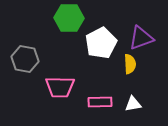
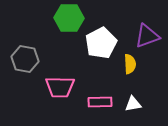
purple triangle: moved 6 px right, 2 px up
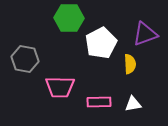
purple triangle: moved 2 px left, 2 px up
pink rectangle: moved 1 px left
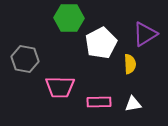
purple triangle: rotated 12 degrees counterclockwise
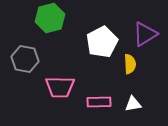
green hexagon: moved 19 px left; rotated 16 degrees counterclockwise
white pentagon: moved 1 px right, 1 px up
